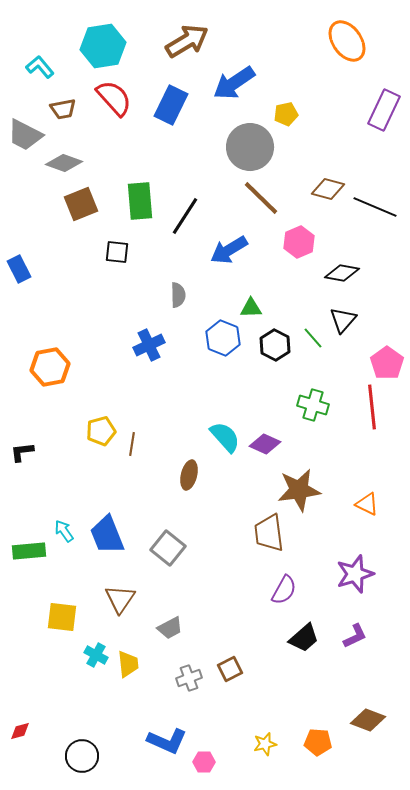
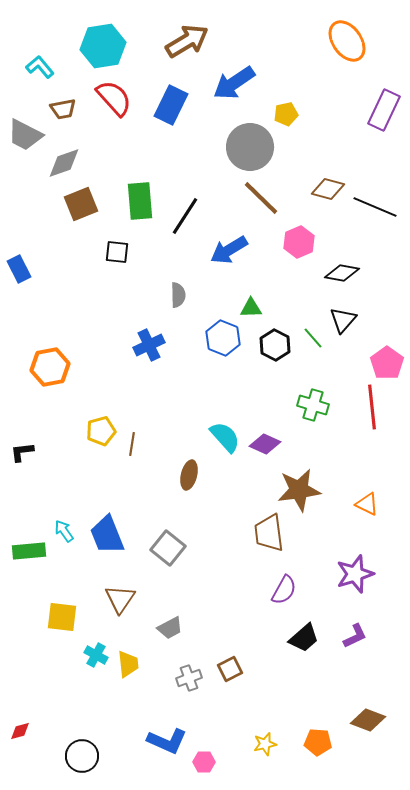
gray diamond at (64, 163): rotated 39 degrees counterclockwise
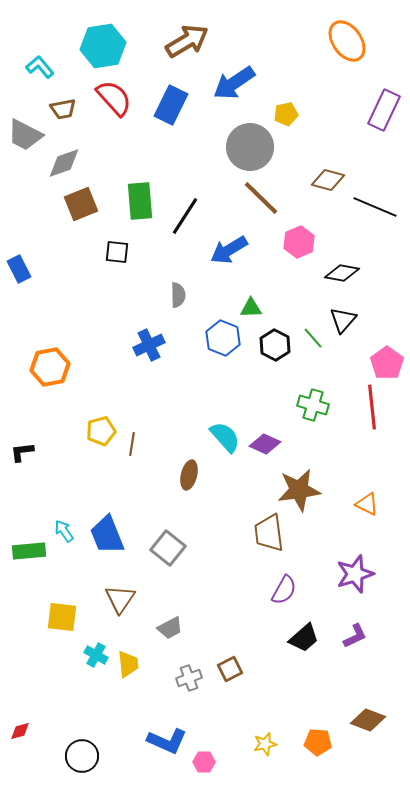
brown diamond at (328, 189): moved 9 px up
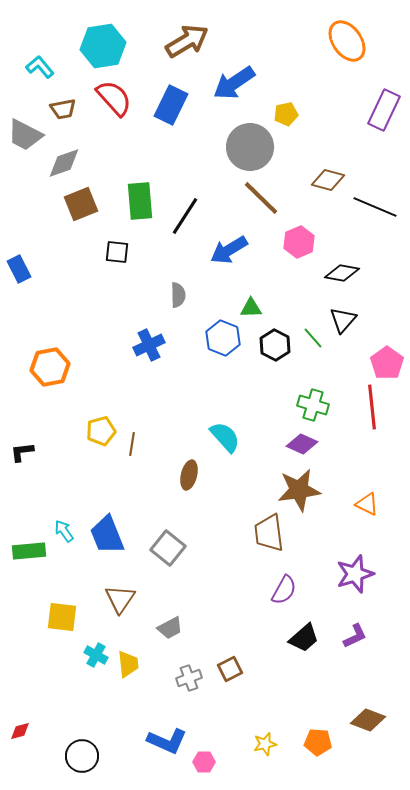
purple diamond at (265, 444): moved 37 px right
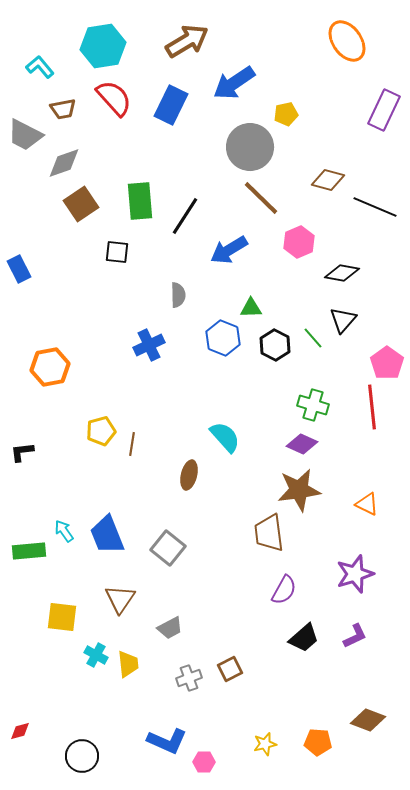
brown square at (81, 204): rotated 12 degrees counterclockwise
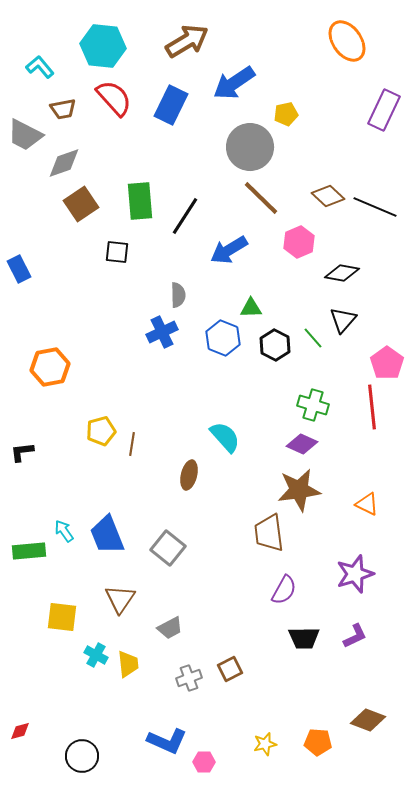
cyan hexagon at (103, 46): rotated 15 degrees clockwise
brown diamond at (328, 180): moved 16 px down; rotated 28 degrees clockwise
blue cross at (149, 345): moved 13 px right, 13 px up
black trapezoid at (304, 638): rotated 40 degrees clockwise
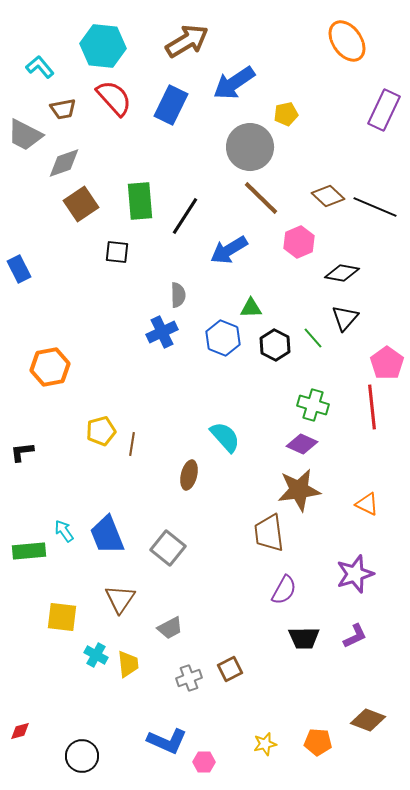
black triangle at (343, 320): moved 2 px right, 2 px up
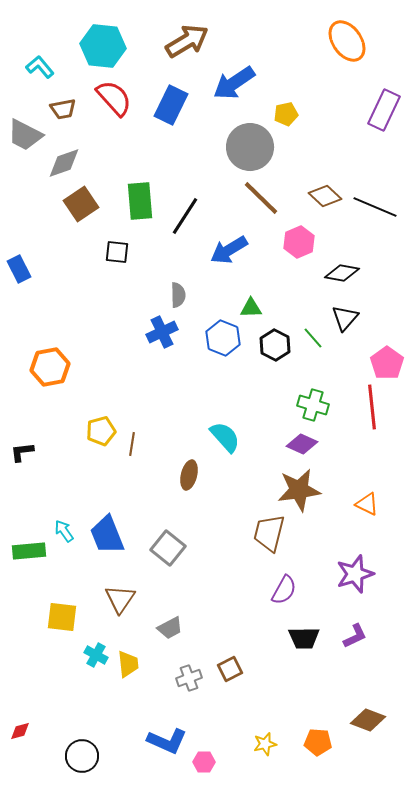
brown diamond at (328, 196): moved 3 px left
brown trapezoid at (269, 533): rotated 21 degrees clockwise
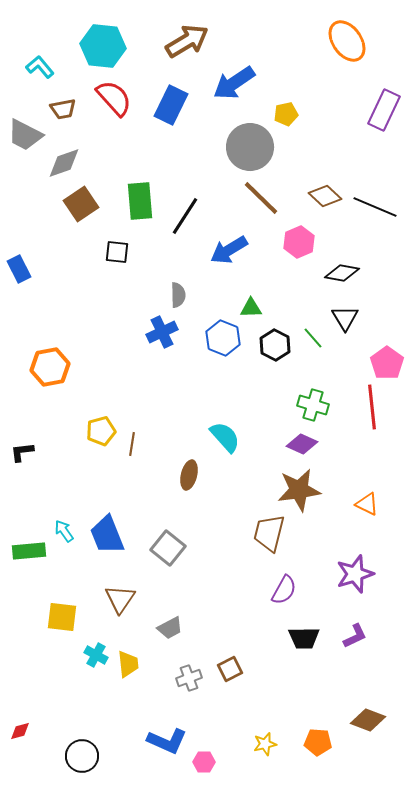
black triangle at (345, 318): rotated 12 degrees counterclockwise
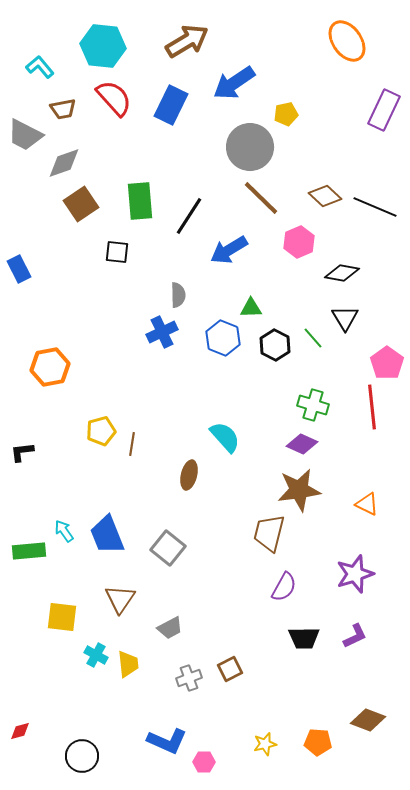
black line at (185, 216): moved 4 px right
purple semicircle at (284, 590): moved 3 px up
